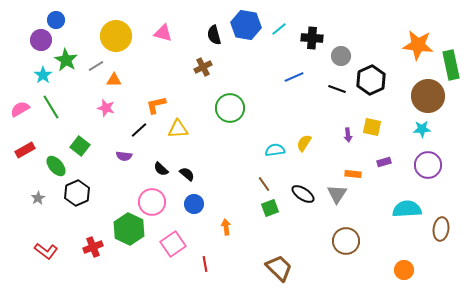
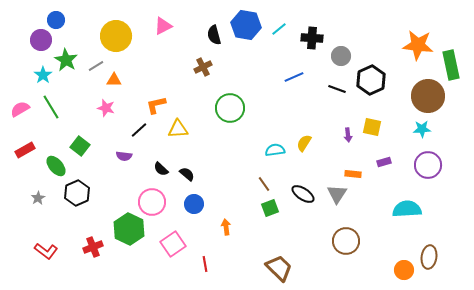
pink triangle at (163, 33): moved 7 px up; rotated 42 degrees counterclockwise
brown ellipse at (441, 229): moved 12 px left, 28 px down
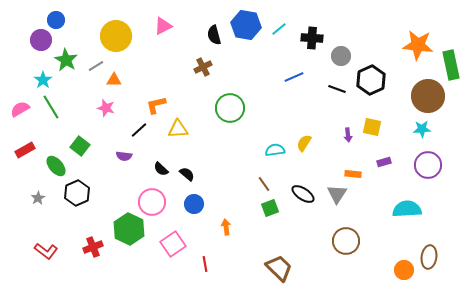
cyan star at (43, 75): moved 5 px down
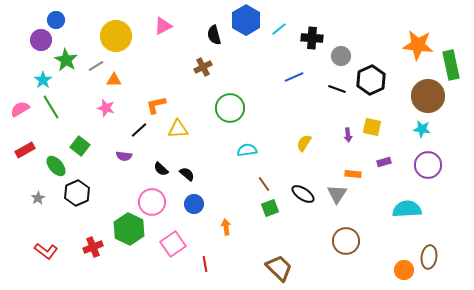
blue hexagon at (246, 25): moved 5 px up; rotated 20 degrees clockwise
cyan star at (422, 129): rotated 12 degrees clockwise
cyan semicircle at (275, 150): moved 28 px left
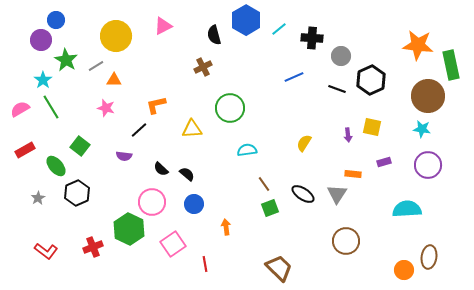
yellow triangle at (178, 129): moved 14 px right
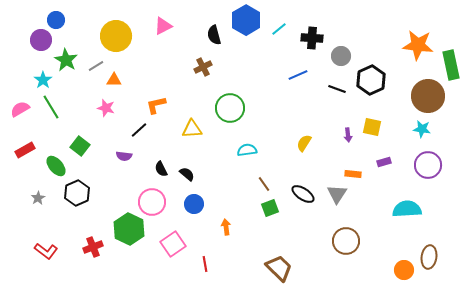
blue line at (294, 77): moved 4 px right, 2 px up
black semicircle at (161, 169): rotated 21 degrees clockwise
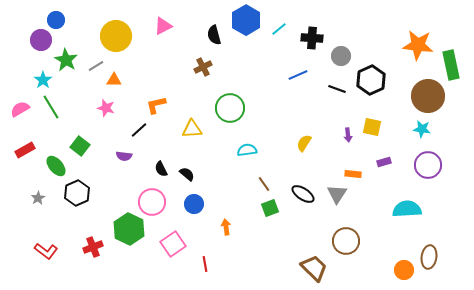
brown trapezoid at (279, 268): moved 35 px right
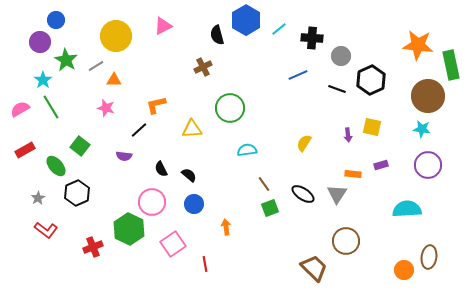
black semicircle at (214, 35): moved 3 px right
purple circle at (41, 40): moved 1 px left, 2 px down
purple rectangle at (384, 162): moved 3 px left, 3 px down
black semicircle at (187, 174): moved 2 px right, 1 px down
red L-shape at (46, 251): moved 21 px up
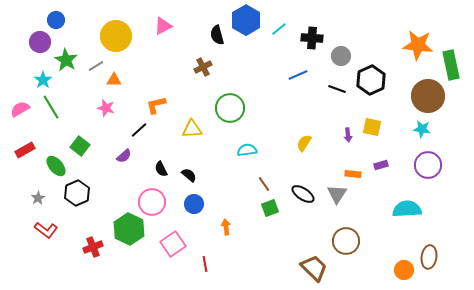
purple semicircle at (124, 156): rotated 49 degrees counterclockwise
